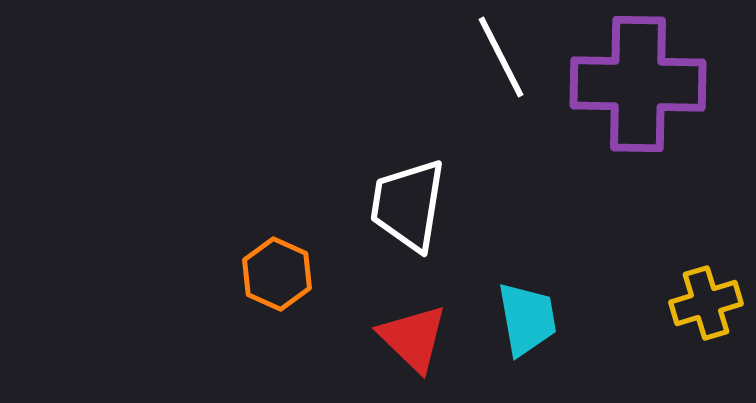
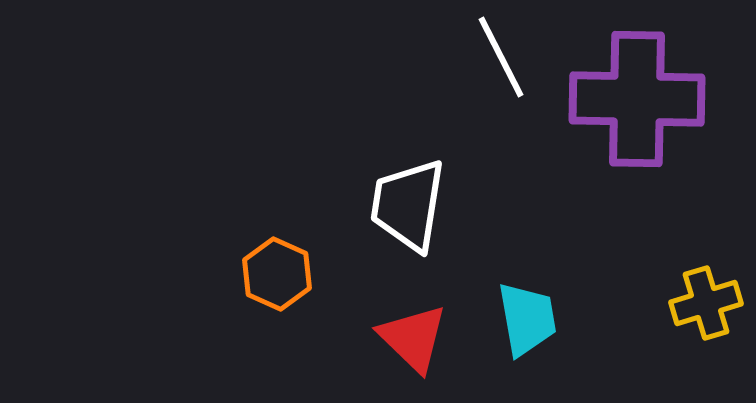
purple cross: moved 1 px left, 15 px down
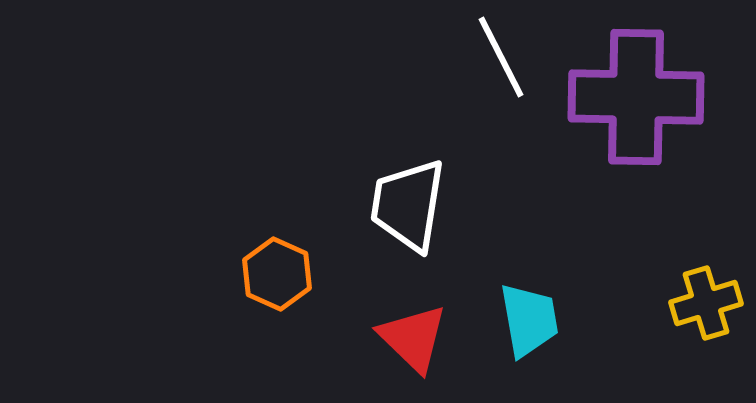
purple cross: moved 1 px left, 2 px up
cyan trapezoid: moved 2 px right, 1 px down
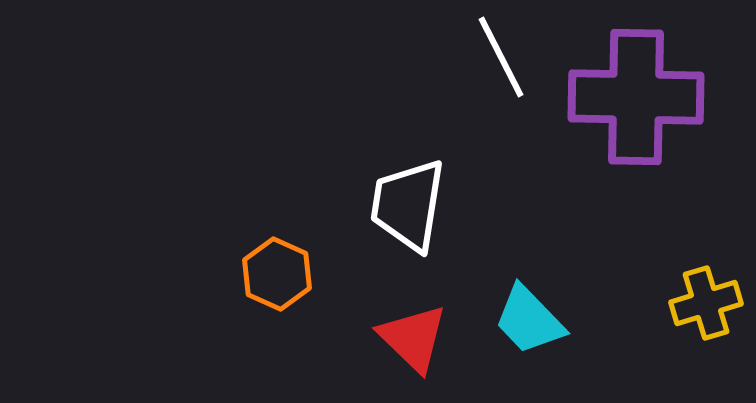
cyan trapezoid: rotated 146 degrees clockwise
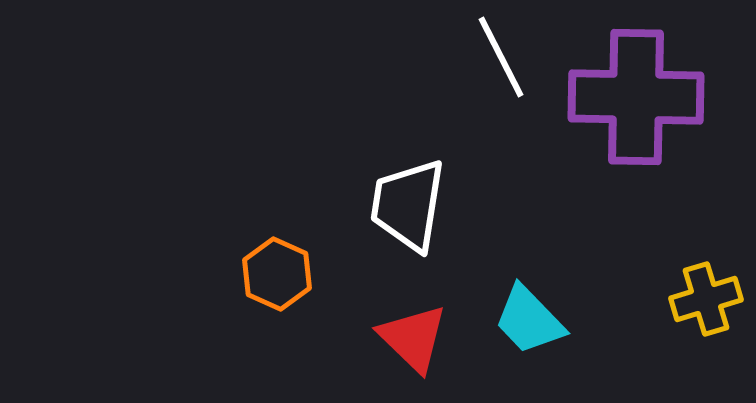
yellow cross: moved 4 px up
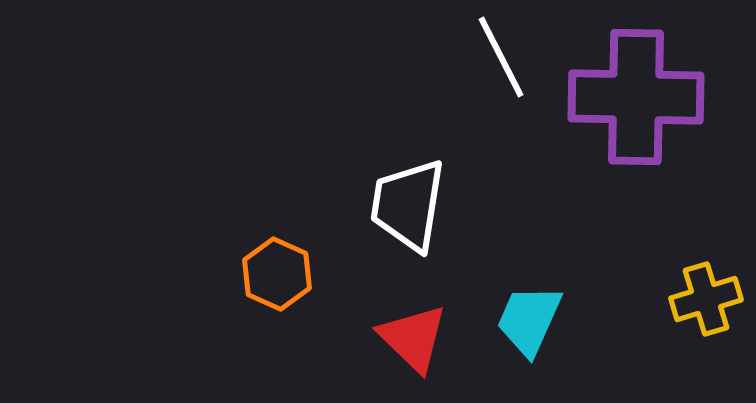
cyan trapezoid: rotated 68 degrees clockwise
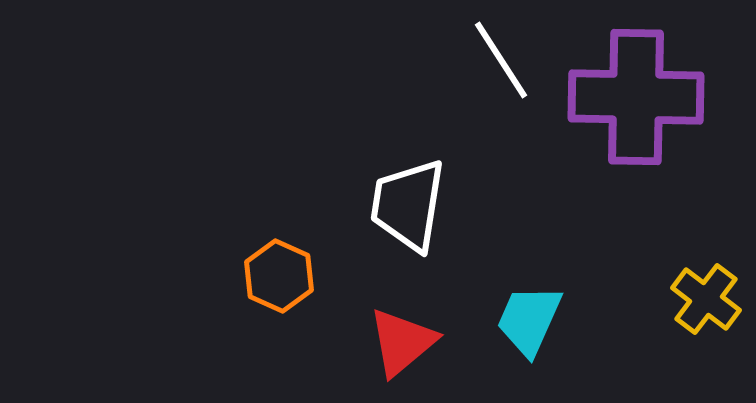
white line: moved 3 px down; rotated 6 degrees counterclockwise
orange hexagon: moved 2 px right, 2 px down
yellow cross: rotated 36 degrees counterclockwise
red triangle: moved 11 px left, 4 px down; rotated 36 degrees clockwise
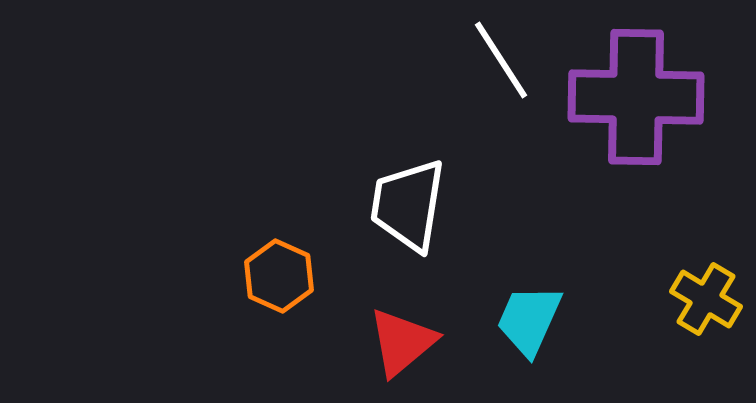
yellow cross: rotated 6 degrees counterclockwise
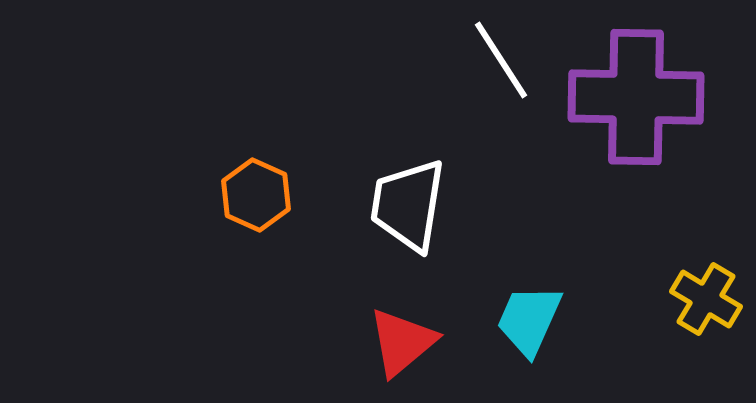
orange hexagon: moved 23 px left, 81 px up
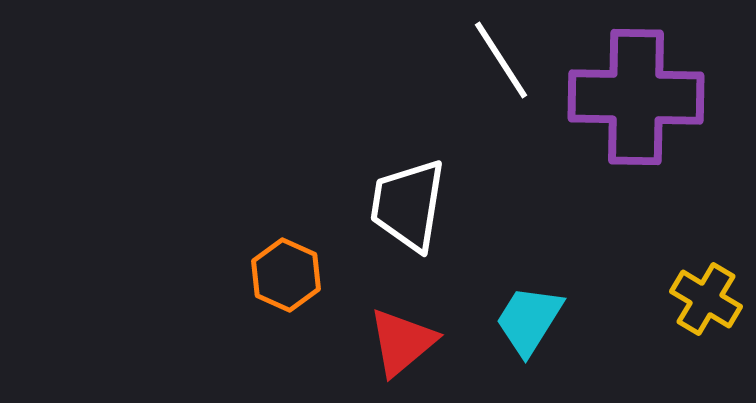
orange hexagon: moved 30 px right, 80 px down
cyan trapezoid: rotated 8 degrees clockwise
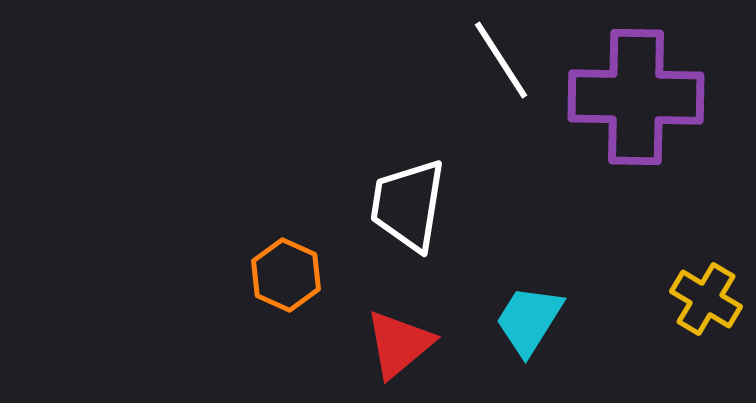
red triangle: moved 3 px left, 2 px down
